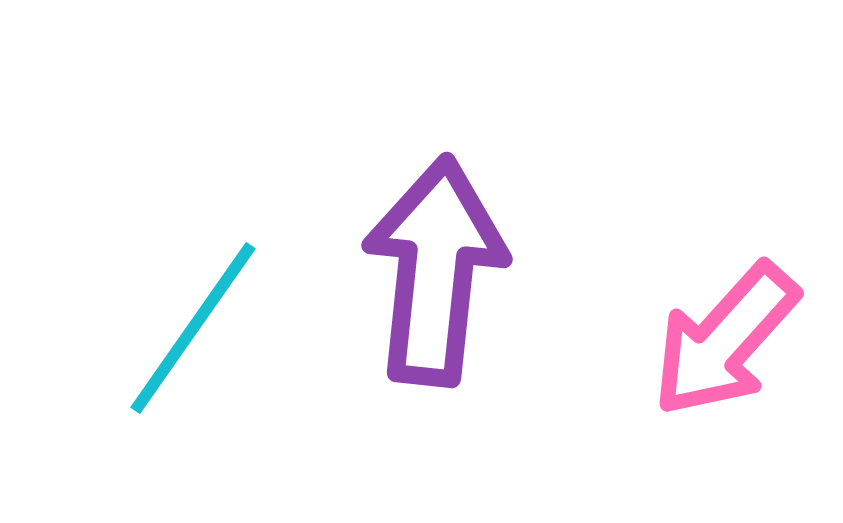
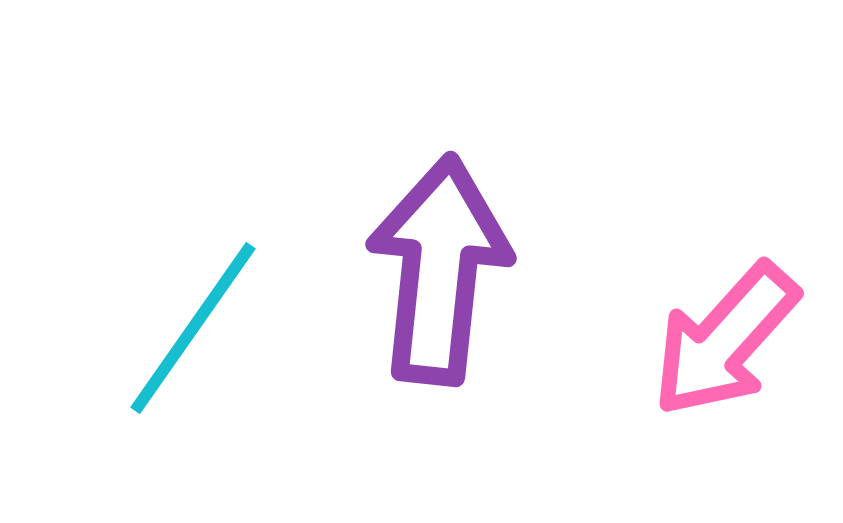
purple arrow: moved 4 px right, 1 px up
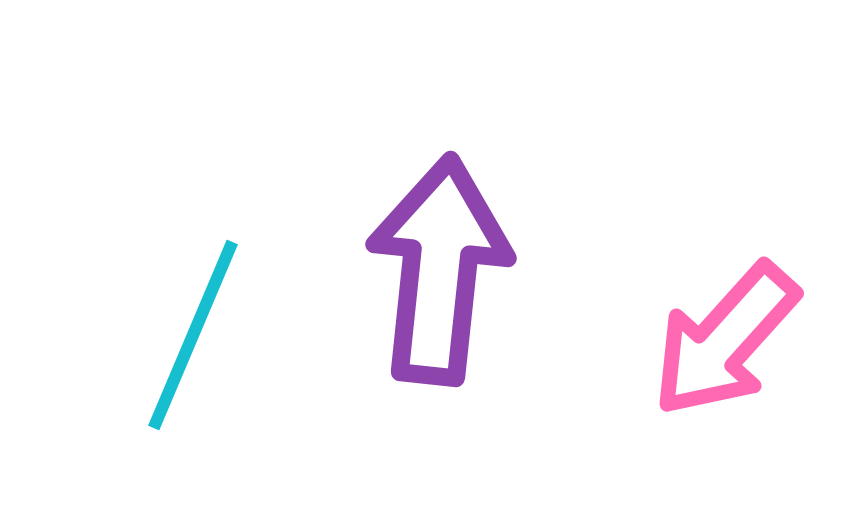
cyan line: moved 7 px down; rotated 12 degrees counterclockwise
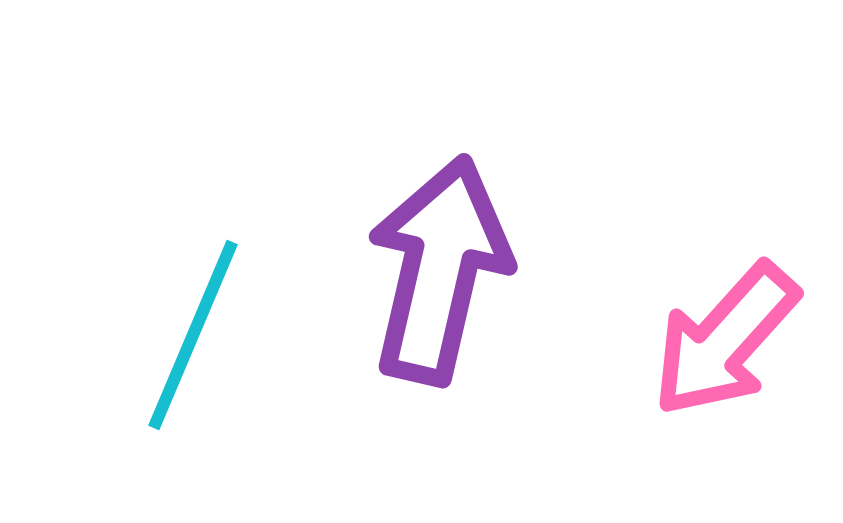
purple arrow: rotated 7 degrees clockwise
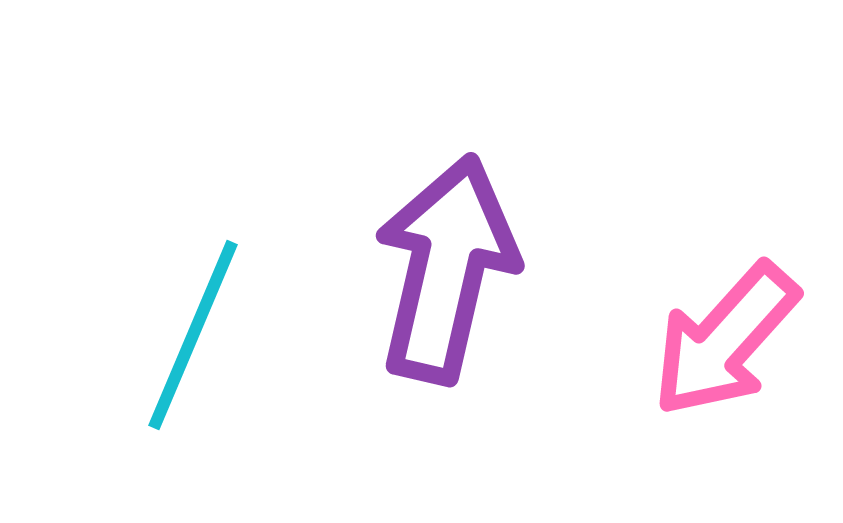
purple arrow: moved 7 px right, 1 px up
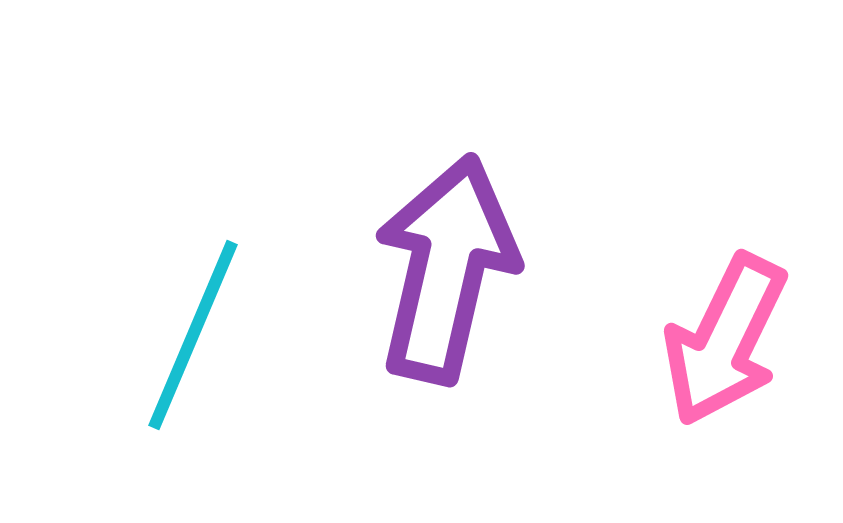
pink arrow: rotated 16 degrees counterclockwise
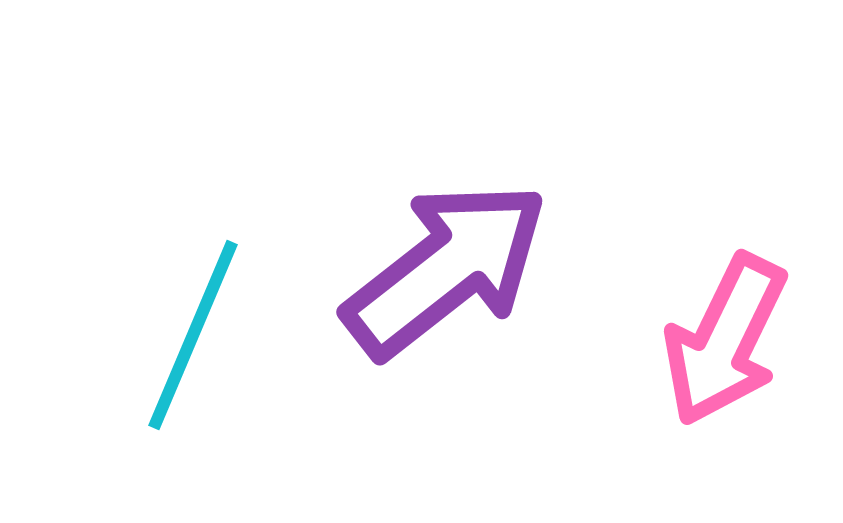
purple arrow: rotated 39 degrees clockwise
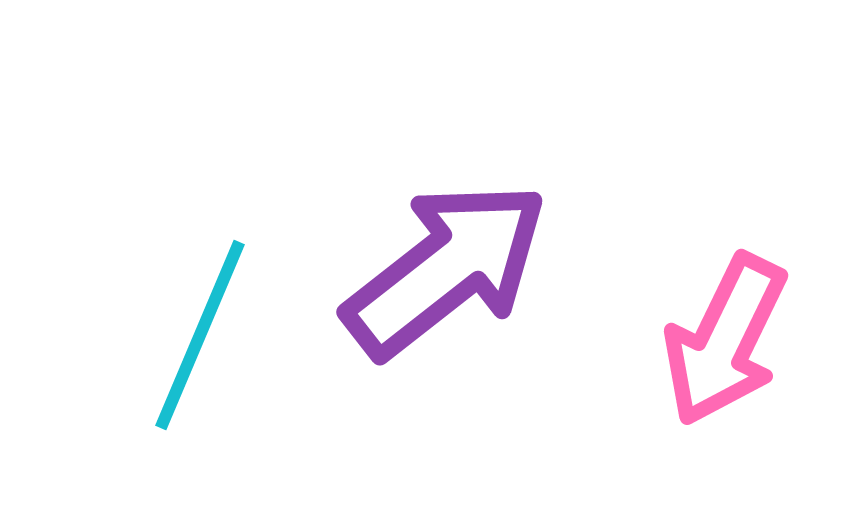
cyan line: moved 7 px right
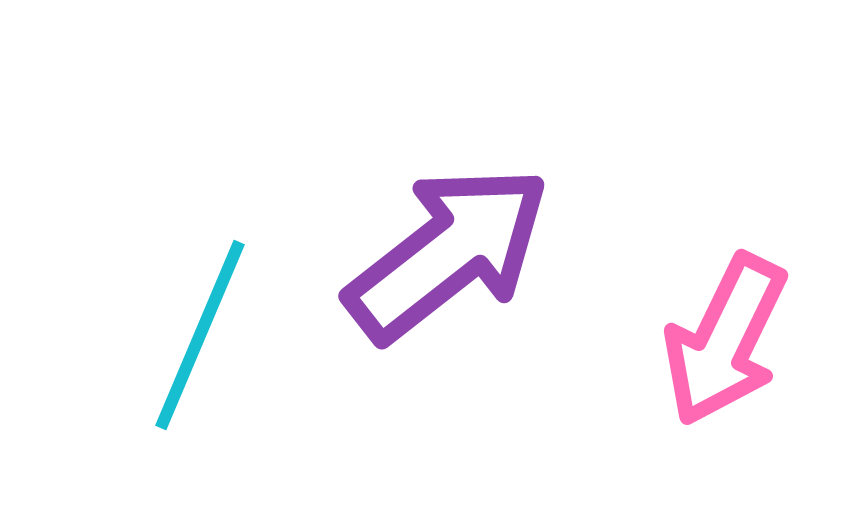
purple arrow: moved 2 px right, 16 px up
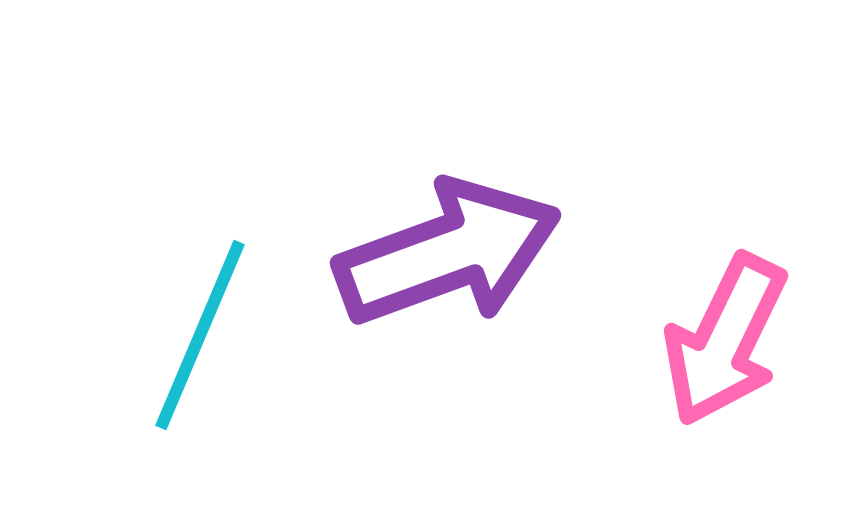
purple arrow: rotated 18 degrees clockwise
